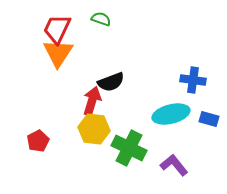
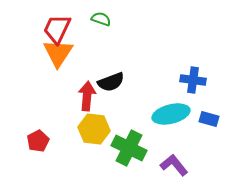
red arrow: moved 5 px left, 5 px up; rotated 12 degrees counterclockwise
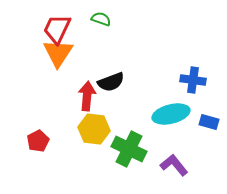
blue rectangle: moved 3 px down
green cross: moved 1 px down
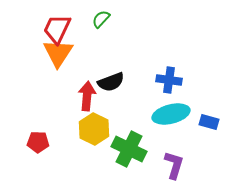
green semicircle: rotated 66 degrees counterclockwise
blue cross: moved 24 px left
yellow hexagon: rotated 20 degrees clockwise
red pentagon: moved 1 px down; rotated 30 degrees clockwise
purple L-shape: rotated 56 degrees clockwise
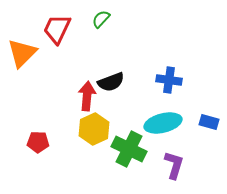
orange triangle: moved 36 px left; rotated 12 degrees clockwise
cyan ellipse: moved 8 px left, 9 px down
yellow hexagon: rotated 8 degrees clockwise
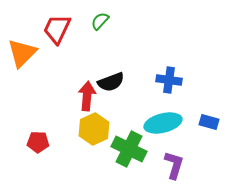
green semicircle: moved 1 px left, 2 px down
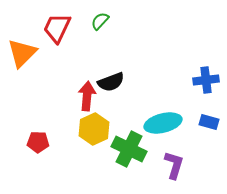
red trapezoid: moved 1 px up
blue cross: moved 37 px right; rotated 15 degrees counterclockwise
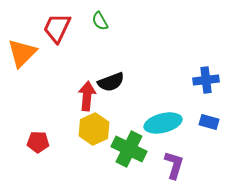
green semicircle: rotated 72 degrees counterclockwise
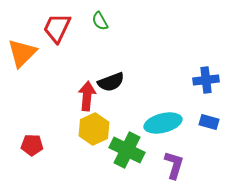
red pentagon: moved 6 px left, 3 px down
green cross: moved 2 px left, 1 px down
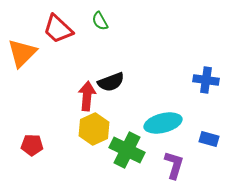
red trapezoid: moved 1 px right, 1 px down; rotated 72 degrees counterclockwise
blue cross: rotated 15 degrees clockwise
blue rectangle: moved 17 px down
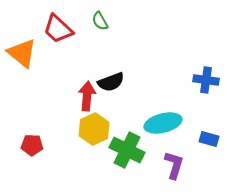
orange triangle: rotated 36 degrees counterclockwise
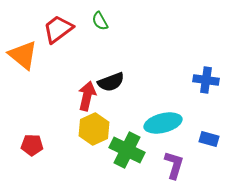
red trapezoid: rotated 100 degrees clockwise
orange triangle: moved 1 px right, 2 px down
red arrow: rotated 8 degrees clockwise
